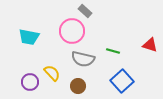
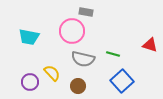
gray rectangle: moved 1 px right, 1 px down; rotated 32 degrees counterclockwise
green line: moved 3 px down
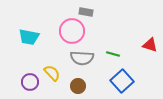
gray semicircle: moved 1 px left, 1 px up; rotated 10 degrees counterclockwise
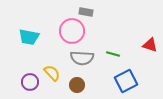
blue square: moved 4 px right; rotated 15 degrees clockwise
brown circle: moved 1 px left, 1 px up
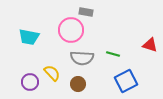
pink circle: moved 1 px left, 1 px up
brown circle: moved 1 px right, 1 px up
